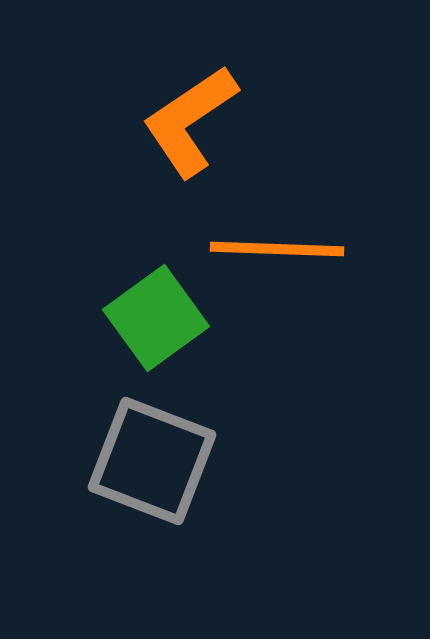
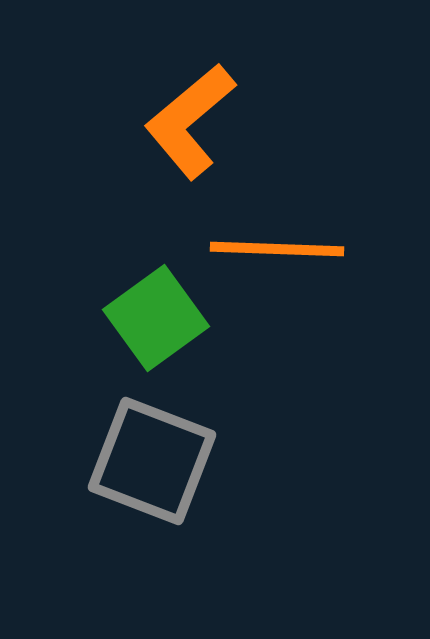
orange L-shape: rotated 6 degrees counterclockwise
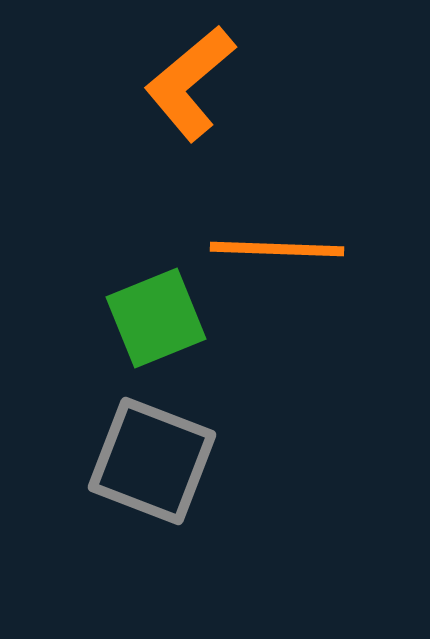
orange L-shape: moved 38 px up
green square: rotated 14 degrees clockwise
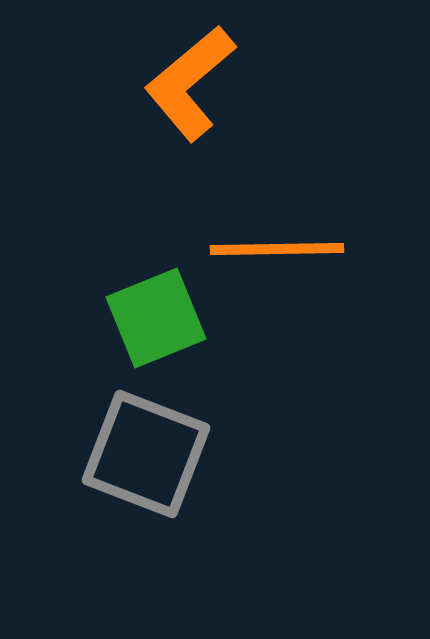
orange line: rotated 3 degrees counterclockwise
gray square: moved 6 px left, 7 px up
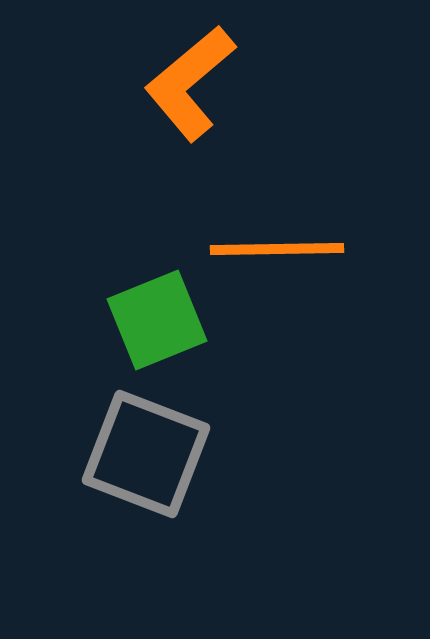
green square: moved 1 px right, 2 px down
